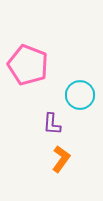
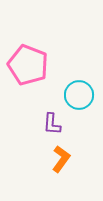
cyan circle: moved 1 px left
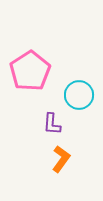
pink pentagon: moved 2 px right, 6 px down; rotated 18 degrees clockwise
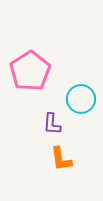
cyan circle: moved 2 px right, 4 px down
orange L-shape: rotated 136 degrees clockwise
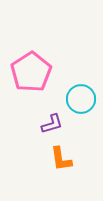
pink pentagon: moved 1 px right, 1 px down
purple L-shape: rotated 110 degrees counterclockwise
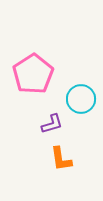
pink pentagon: moved 2 px right, 2 px down
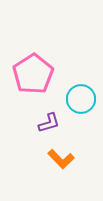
purple L-shape: moved 3 px left, 1 px up
orange L-shape: rotated 36 degrees counterclockwise
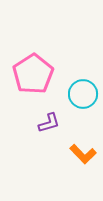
cyan circle: moved 2 px right, 5 px up
orange L-shape: moved 22 px right, 5 px up
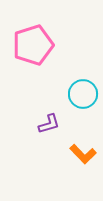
pink pentagon: moved 29 px up; rotated 15 degrees clockwise
purple L-shape: moved 1 px down
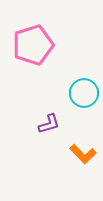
cyan circle: moved 1 px right, 1 px up
